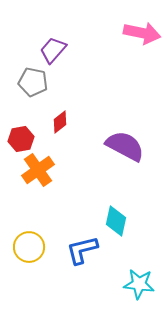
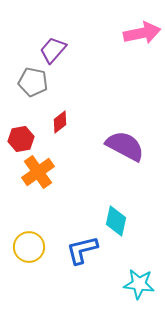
pink arrow: rotated 24 degrees counterclockwise
orange cross: moved 2 px down
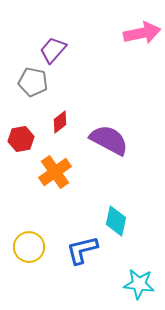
purple semicircle: moved 16 px left, 6 px up
orange cross: moved 17 px right
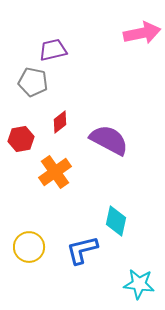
purple trapezoid: rotated 36 degrees clockwise
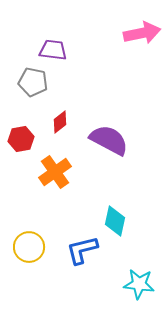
purple trapezoid: rotated 20 degrees clockwise
cyan diamond: moved 1 px left
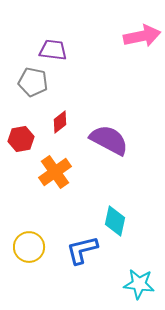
pink arrow: moved 3 px down
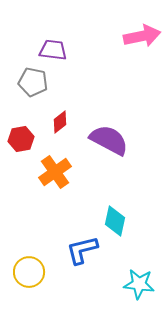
yellow circle: moved 25 px down
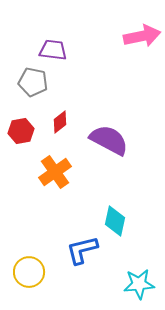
red hexagon: moved 8 px up
cyan star: rotated 12 degrees counterclockwise
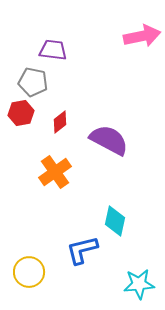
red hexagon: moved 18 px up
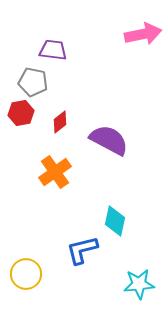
pink arrow: moved 1 px right, 2 px up
yellow circle: moved 3 px left, 2 px down
